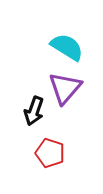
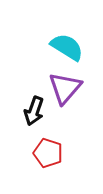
red pentagon: moved 2 px left
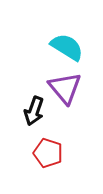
purple triangle: rotated 21 degrees counterclockwise
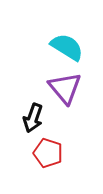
black arrow: moved 1 px left, 7 px down
